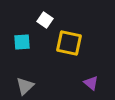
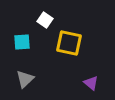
gray triangle: moved 7 px up
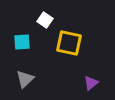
purple triangle: rotated 42 degrees clockwise
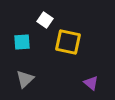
yellow square: moved 1 px left, 1 px up
purple triangle: rotated 42 degrees counterclockwise
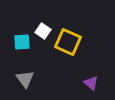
white square: moved 2 px left, 11 px down
yellow square: rotated 12 degrees clockwise
gray triangle: rotated 24 degrees counterclockwise
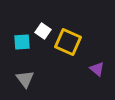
purple triangle: moved 6 px right, 14 px up
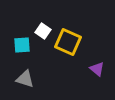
cyan square: moved 3 px down
gray triangle: rotated 36 degrees counterclockwise
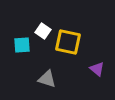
yellow square: rotated 12 degrees counterclockwise
gray triangle: moved 22 px right
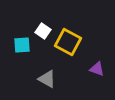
yellow square: rotated 16 degrees clockwise
purple triangle: rotated 21 degrees counterclockwise
gray triangle: rotated 12 degrees clockwise
